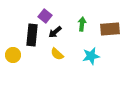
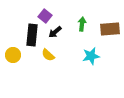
yellow semicircle: moved 9 px left, 1 px down
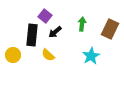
brown rectangle: rotated 60 degrees counterclockwise
cyan star: rotated 18 degrees counterclockwise
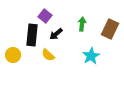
black arrow: moved 1 px right, 2 px down
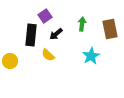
purple square: rotated 16 degrees clockwise
brown rectangle: rotated 36 degrees counterclockwise
black rectangle: moved 1 px left
yellow circle: moved 3 px left, 6 px down
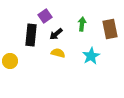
yellow semicircle: moved 10 px right, 2 px up; rotated 152 degrees clockwise
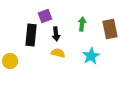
purple square: rotated 16 degrees clockwise
black arrow: rotated 56 degrees counterclockwise
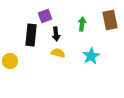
brown rectangle: moved 9 px up
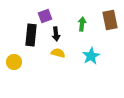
yellow circle: moved 4 px right, 1 px down
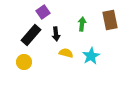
purple square: moved 2 px left, 4 px up; rotated 16 degrees counterclockwise
black rectangle: rotated 35 degrees clockwise
yellow semicircle: moved 8 px right
yellow circle: moved 10 px right
